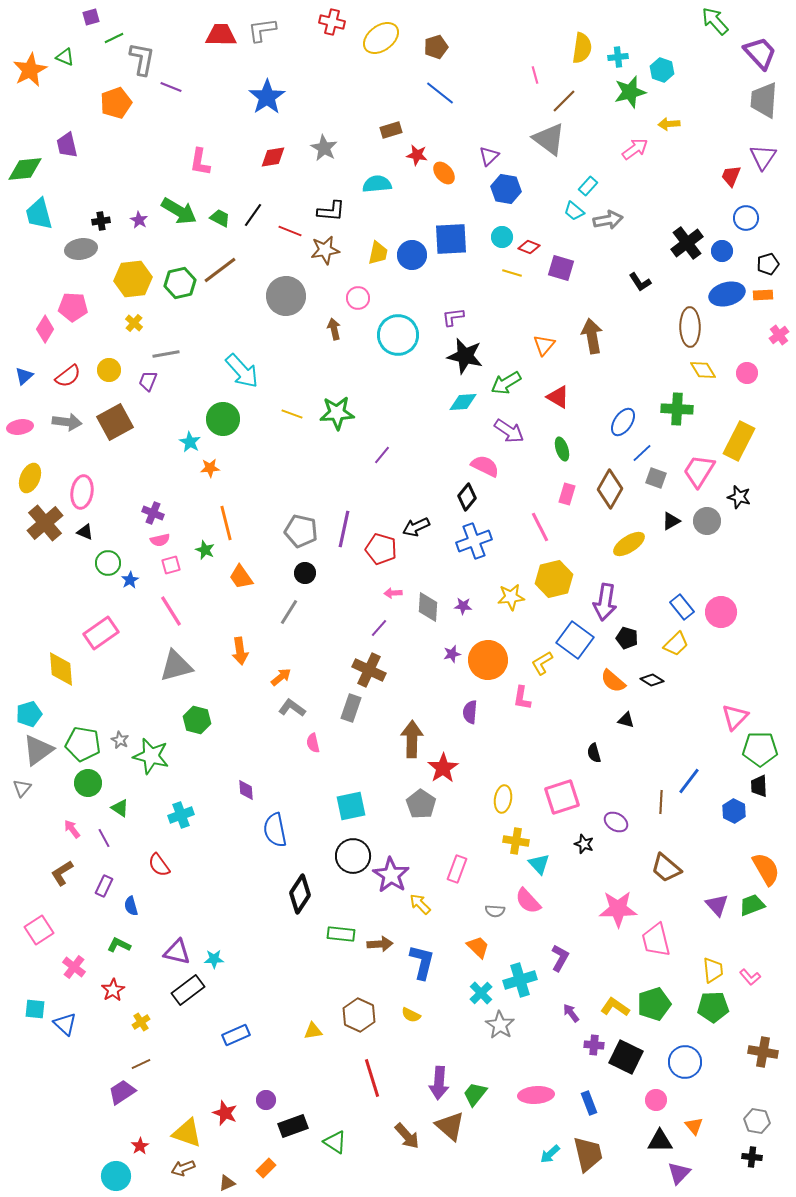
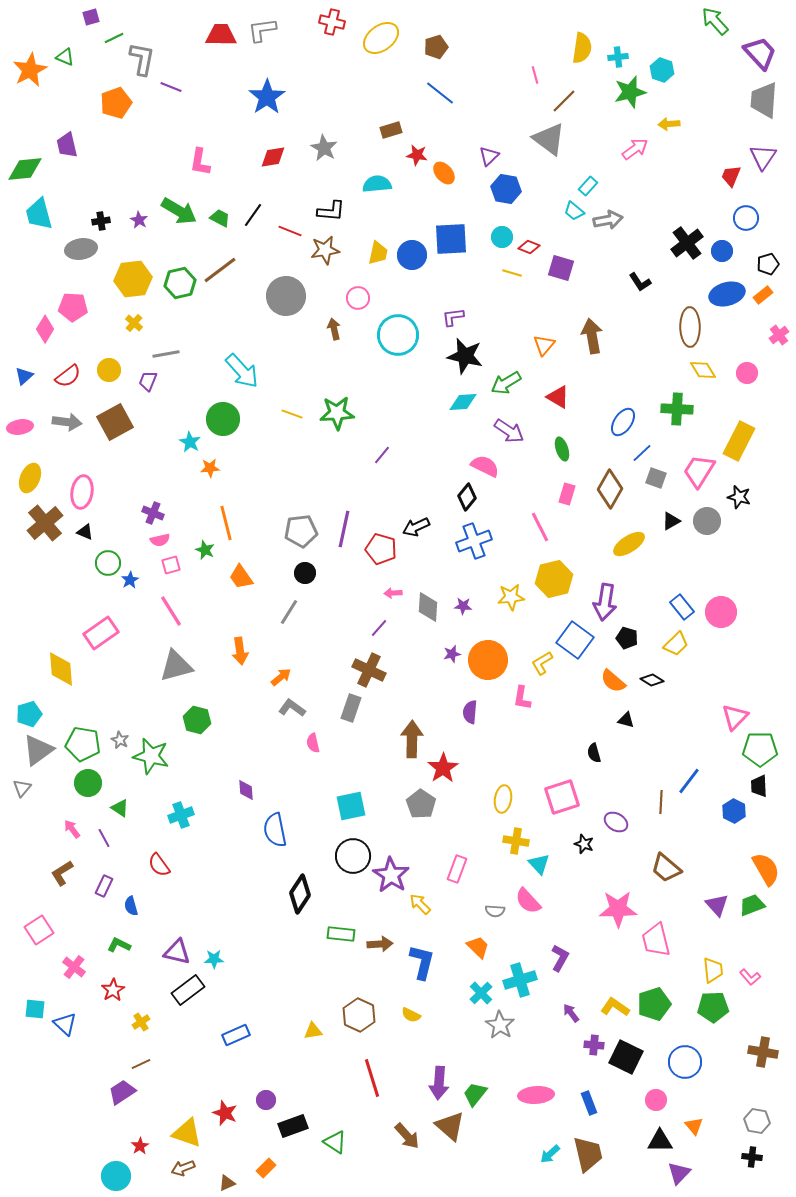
orange rectangle at (763, 295): rotated 36 degrees counterclockwise
gray pentagon at (301, 531): rotated 20 degrees counterclockwise
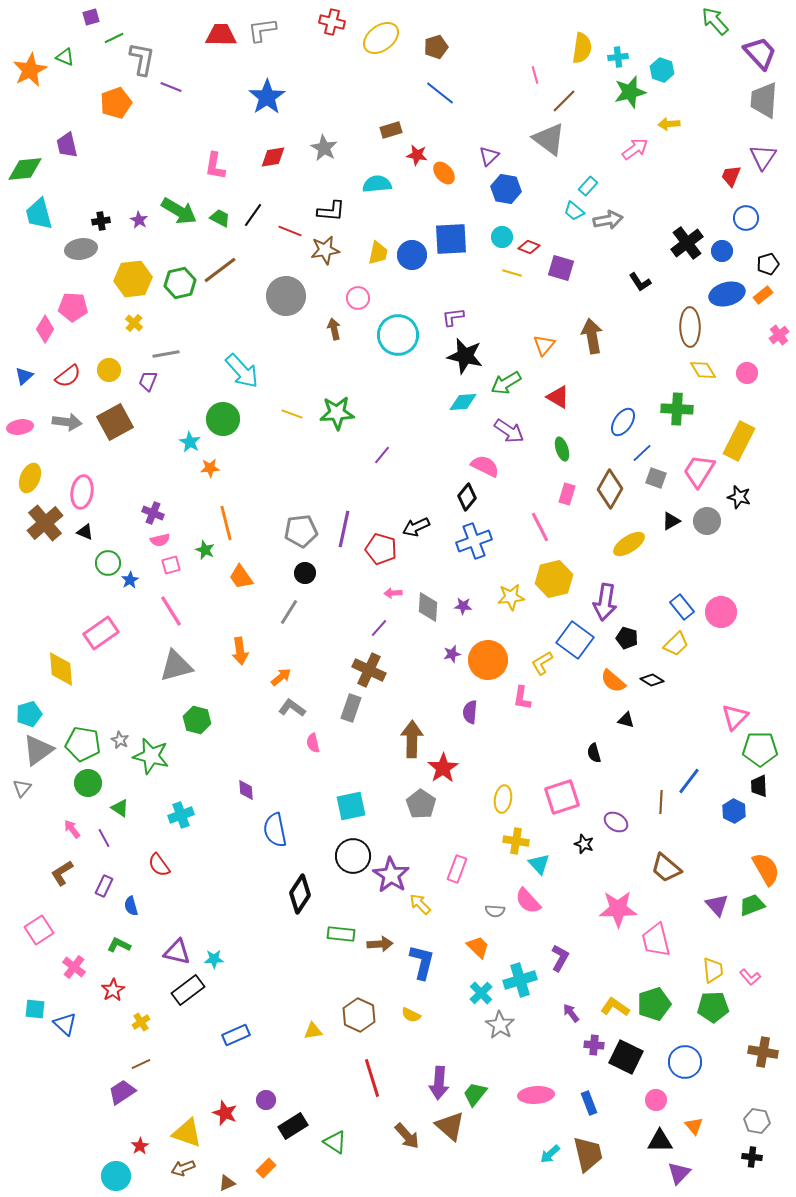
pink L-shape at (200, 162): moved 15 px right, 4 px down
black rectangle at (293, 1126): rotated 12 degrees counterclockwise
